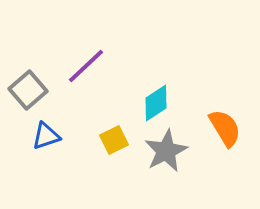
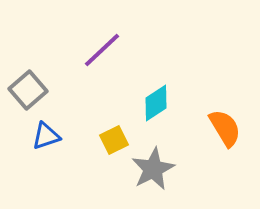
purple line: moved 16 px right, 16 px up
gray star: moved 13 px left, 18 px down
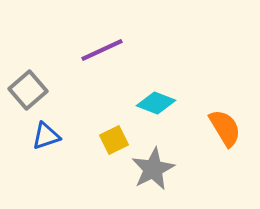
purple line: rotated 18 degrees clockwise
cyan diamond: rotated 54 degrees clockwise
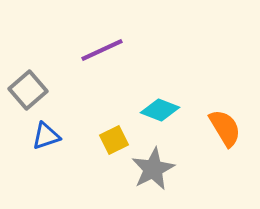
cyan diamond: moved 4 px right, 7 px down
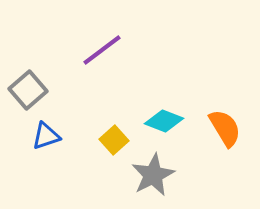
purple line: rotated 12 degrees counterclockwise
cyan diamond: moved 4 px right, 11 px down
yellow square: rotated 16 degrees counterclockwise
gray star: moved 6 px down
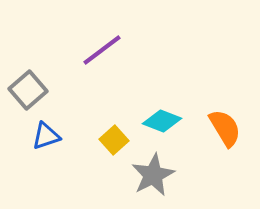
cyan diamond: moved 2 px left
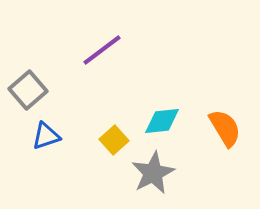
cyan diamond: rotated 27 degrees counterclockwise
gray star: moved 2 px up
